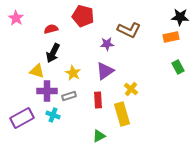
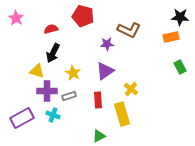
green rectangle: moved 2 px right
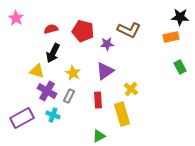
red pentagon: moved 15 px down
purple cross: rotated 30 degrees clockwise
gray rectangle: rotated 48 degrees counterclockwise
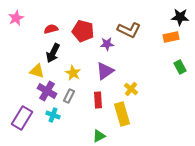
pink star: rotated 14 degrees clockwise
purple rectangle: rotated 30 degrees counterclockwise
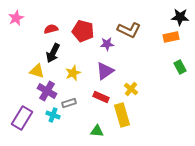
yellow star: rotated 21 degrees clockwise
gray rectangle: moved 7 px down; rotated 48 degrees clockwise
red rectangle: moved 3 px right, 3 px up; rotated 63 degrees counterclockwise
yellow rectangle: moved 1 px down
green triangle: moved 2 px left, 5 px up; rotated 32 degrees clockwise
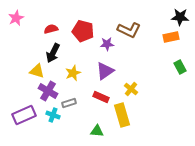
purple cross: moved 1 px right
purple rectangle: moved 2 px right, 3 px up; rotated 35 degrees clockwise
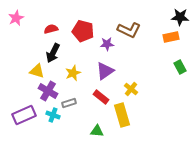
red rectangle: rotated 14 degrees clockwise
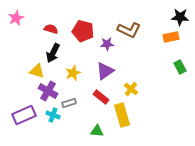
red semicircle: rotated 32 degrees clockwise
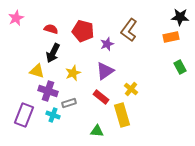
brown L-shape: rotated 100 degrees clockwise
purple star: rotated 16 degrees counterclockwise
purple cross: rotated 12 degrees counterclockwise
purple rectangle: rotated 45 degrees counterclockwise
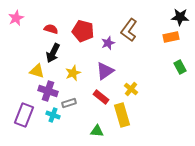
purple star: moved 1 px right, 1 px up
